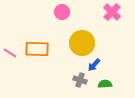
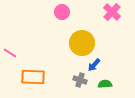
orange rectangle: moved 4 px left, 28 px down
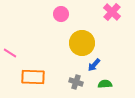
pink circle: moved 1 px left, 2 px down
gray cross: moved 4 px left, 2 px down
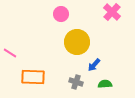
yellow circle: moved 5 px left, 1 px up
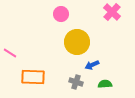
blue arrow: moved 2 px left; rotated 24 degrees clockwise
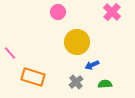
pink circle: moved 3 px left, 2 px up
pink line: rotated 16 degrees clockwise
orange rectangle: rotated 15 degrees clockwise
gray cross: rotated 32 degrees clockwise
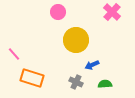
yellow circle: moved 1 px left, 2 px up
pink line: moved 4 px right, 1 px down
orange rectangle: moved 1 px left, 1 px down
gray cross: rotated 24 degrees counterclockwise
